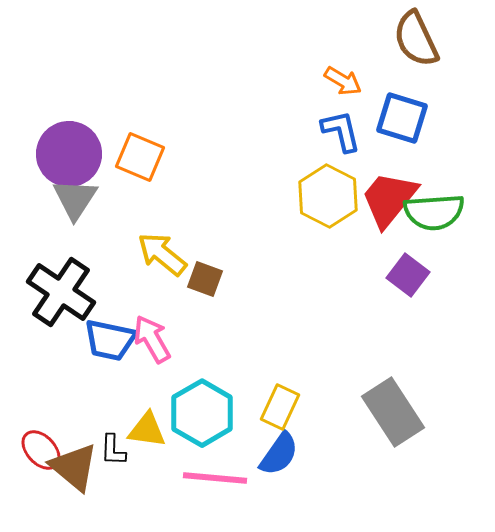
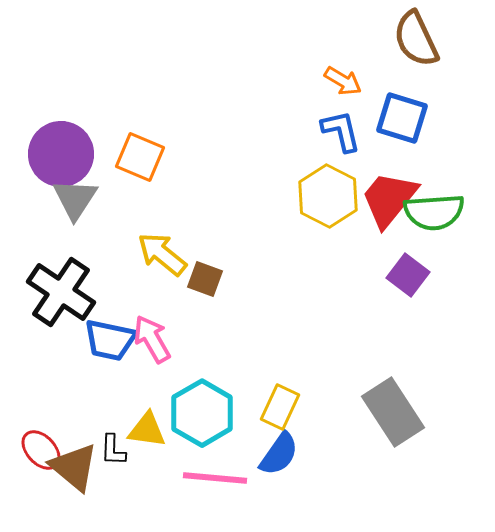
purple circle: moved 8 px left
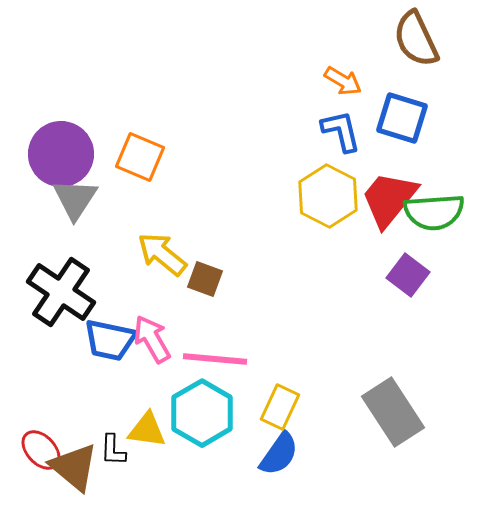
pink line: moved 119 px up
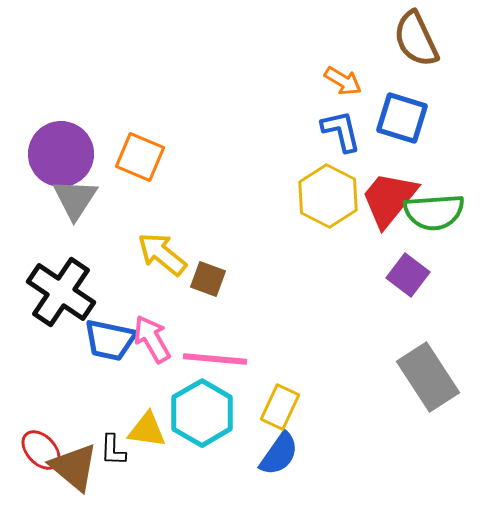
brown square: moved 3 px right
gray rectangle: moved 35 px right, 35 px up
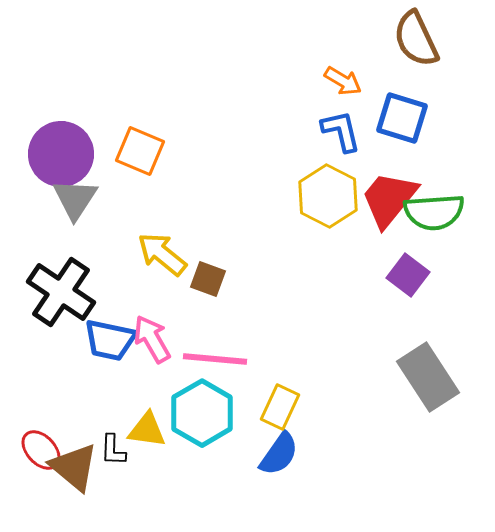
orange square: moved 6 px up
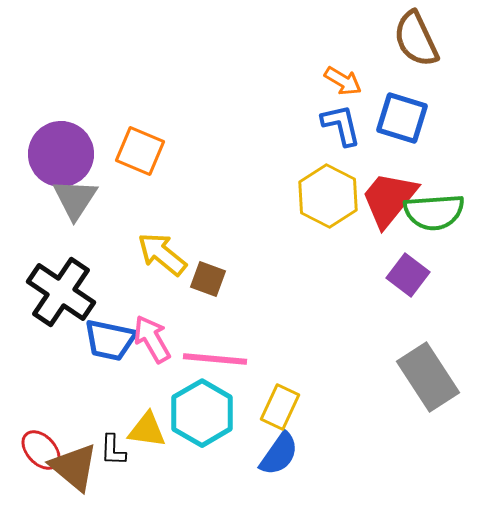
blue L-shape: moved 6 px up
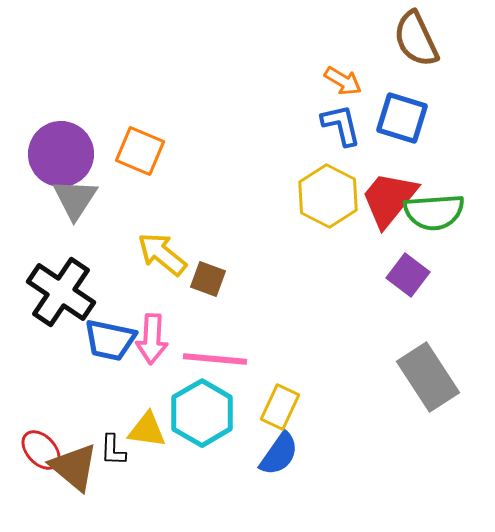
pink arrow: rotated 147 degrees counterclockwise
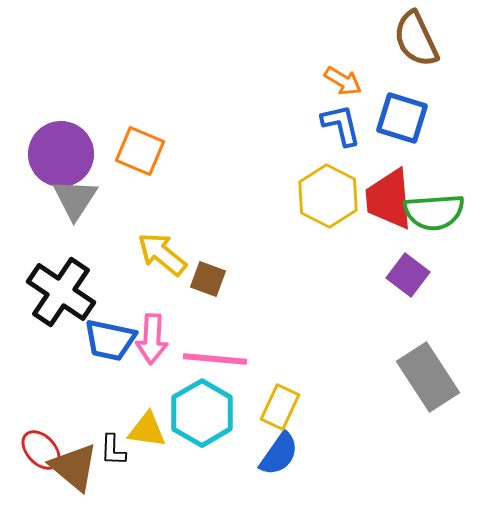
red trapezoid: rotated 44 degrees counterclockwise
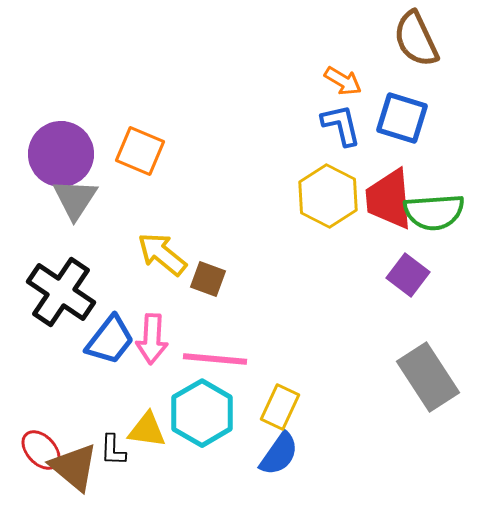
blue trapezoid: rotated 64 degrees counterclockwise
